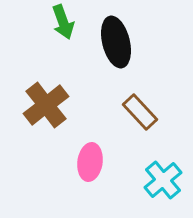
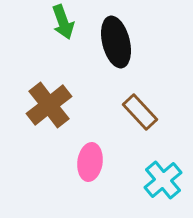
brown cross: moved 3 px right
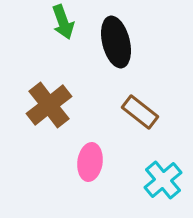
brown rectangle: rotated 9 degrees counterclockwise
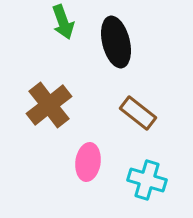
brown rectangle: moved 2 px left, 1 px down
pink ellipse: moved 2 px left
cyan cross: moved 16 px left; rotated 33 degrees counterclockwise
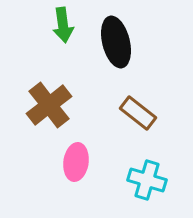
green arrow: moved 3 px down; rotated 12 degrees clockwise
pink ellipse: moved 12 px left
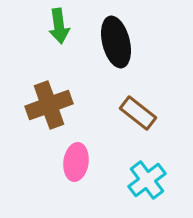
green arrow: moved 4 px left, 1 px down
brown cross: rotated 18 degrees clockwise
cyan cross: rotated 36 degrees clockwise
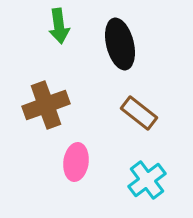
black ellipse: moved 4 px right, 2 px down
brown cross: moved 3 px left
brown rectangle: moved 1 px right
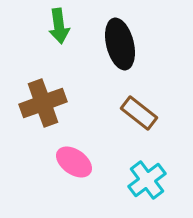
brown cross: moved 3 px left, 2 px up
pink ellipse: moved 2 px left; rotated 63 degrees counterclockwise
